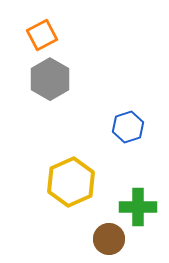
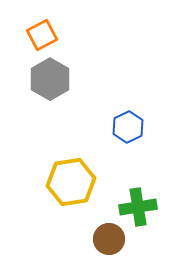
blue hexagon: rotated 8 degrees counterclockwise
yellow hexagon: rotated 15 degrees clockwise
green cross: rotated 9 degrees counterclockwise
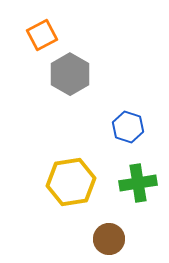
gray hexagon: moved 20 px right, 5 px up
blue hexagon: rotated 16 degrees counterclockwise
green cross: moved 24 px up
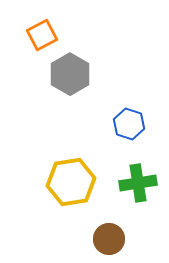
blue hexagon: moved 1 px right, 3 px up
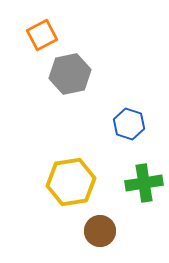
gray hexagon: rotated 18 degrees clockwise
green cross: moved 6 px right
brown circle: moved 9 px left, 8 px up
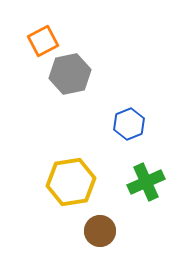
orange square: moved 1 px right, 6 px down
blue hexagon: rotated 20 degrees clockwise
green cross: moved 2 px right, 1 px up; rotated 15 degrees counterclockwise
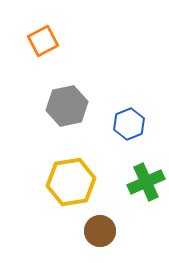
gray hexagon: moved 3 px left, 32 px down
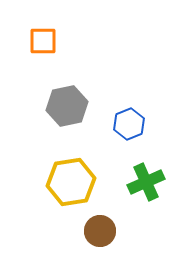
orange square: rotated 28 degrees clockwise
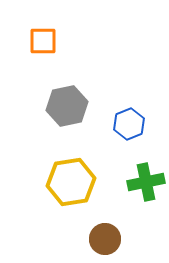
green cross: rotated 12 degrees clockwise
brown circle: moved 5 px right, 8 px down
